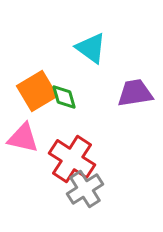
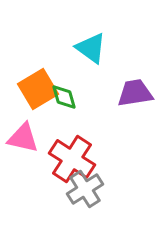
orange square: moved 1 px right, 2 px up
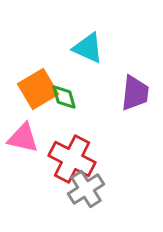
cyan triangle: moved 3 px left; rotated 12 degrees counterclockwise
purple trapezoid: rotated 105 degrees clockwise
red cross: rotated 6 degrees counterclockwise
gray cross: moved 1 px right
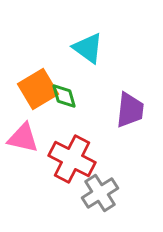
cyan triangle: rotated 12 degrees clockwise
purple trapezoid: moved 5 px left, 17 px down
green diamond: moved 1 px up
gray cross: moved 14 px right, 4 px down
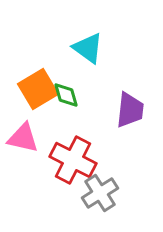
green diamond: moved 2 px right, 1 px up
red cross: moved 1 px right, 1 px down
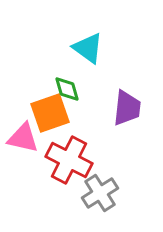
orange square: moved 12 px right, 24 px down; rotated 12 degrees clockwise
green diamond: moved 1 px right, 6 px up
purple trapezoid: moved 3 px left, 2 px up
red cross: moved 4 px left
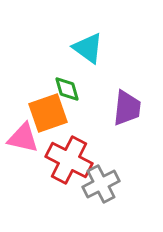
orange square: moved 2 px left
gray cross: moved 1 px right, 9 px up; rotated 6 degrees clockwise
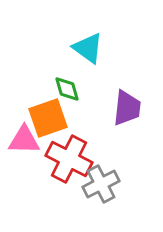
orange square: moved 5 px down
pink triangle: moved 1 px right, 2 px down; rotated 12 degrees counterclockwise
red cross: moved 1 px up
